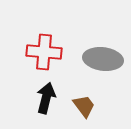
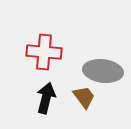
gray ellipse: moved 12 px down
brown trapezoid: moved 9 px up
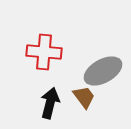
gray ellipse: rotated 36 degrees counterclockwise
black arrow: moved 4 px right, 5 px down
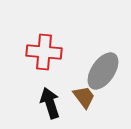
gray ellipse: rotated 27 degrees counterclockwise
black arrow: rotated 32 degrees counterclockwise
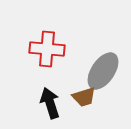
red cross: moved 3 px right, 3 px up
brown trapezoid: rotated 110 degrees clockwise
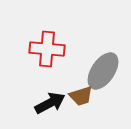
brown trapezoid: moved 3 px left, 1 px up
black arrow: rotated 80 degrees clockwise
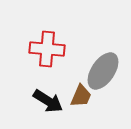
brown trapezoid: rotated 50 degrees counterclockwise
black arrow: moved 2 px left, 2 px up; rotated 60 degrees clockwise
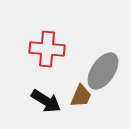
black arrow: moved 2 px left
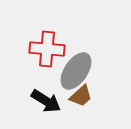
gray ellipse: moved 27 px left
brown trapezoid: rotated 25 degrees clockwise
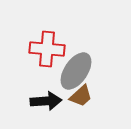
black arrow: rotated 36 degrees counterclockwise
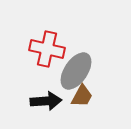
red cross: rotated 8 degrees clockwise
brown trapezoid: moved 1 px right; rotated 20 degrees counterclockwise
